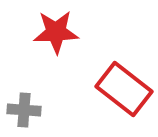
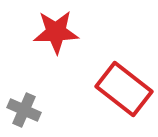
gray cross: rotated 20 degrees clockwise
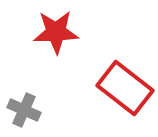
red rectangle: moved 1 px right, 1 px up
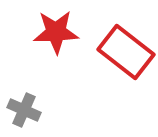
red rectangle: moved 1 px right, 36 px up
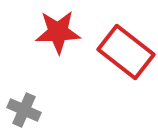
red star: moved 2 px right
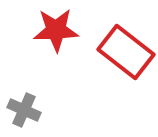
red star: moved 2 px left, 2 px up
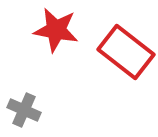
red star: rotated 12 degrees clockwise
